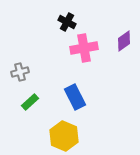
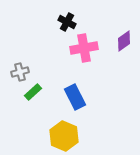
green rectangle: moved 3 px right, 10 px up
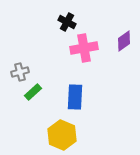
blue rectangle: rotated 30 degrees clockwise
yellow hexagon: moved 2 px left, 1 px up
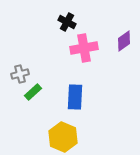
gray cross: moved 2 px down
yellow hexagon: moved 1 px right, 2 px down
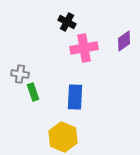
gray cross: rotated 24 degrees clockwise
green rectangle: rotated 66 degrees counterclockwise
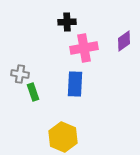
black cross: rotated 30 degrees counterclockwise
blue rectangle: moved 13 px up
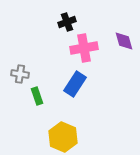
black cross: rotated 18 degrees counterclockwise
purple diamond: rotated 70 degrees counterclockwise
blue rectangle: rotated 30 degrees clockwise
green rectangle: moved 4 px right, 4 px down
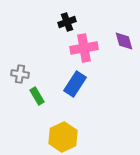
green rectangle: rotated 12 degrees counterclockwise
yellow hexagon: rotated 12 degrees clockwise
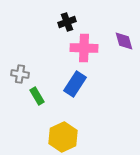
pink cross: rotated 12 degrees clockwise
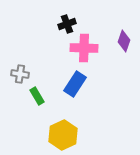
black cross: moved 2 px down
purple diamond: rotated 35 degrees clockwise
yellow hexagon: moved 2 px up
